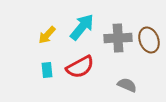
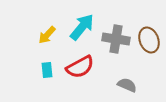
gray cross: moved 2 px left, 1 px down; rotated 12 degrees clockwise
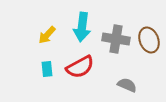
cyan arrow: rotated 148 degrees clockwise
cyan rectangle: moved 1 px up
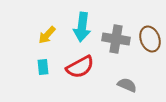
brown ellipse: moved 1 px right, 1 px up
cyan rectangle: moved 4 px left, 2 px up
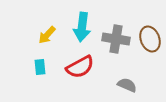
cyan rectangle: moved 3 px left
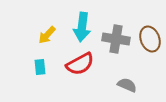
red semicircle: moved 3 px up
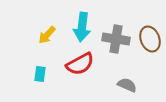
cyan rectangle: moved 7 px down; rotated 14 degrees clockwise
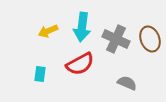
yellow arrow: moved 1 px right, 4 px up; rotated 24 degrees clockwise
gray cross: rotated 16 degrees clockwise
gray semicircle: moved 2 px up
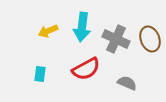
red semicircle: moved 6 px right, 5 px down
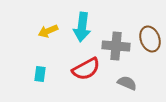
gray cross: moved 7 px down; rotated 20 degrees counterclockwise
